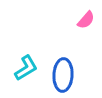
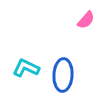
cyan L-shape: rotated 124 degrees counterclockwise
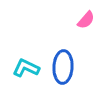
blue ellipse: moved 8 px up
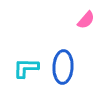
cyan L-shape: rotated 24 degrees counterclockwise
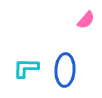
blue ellipse: moved 2 px right, 3 px down
